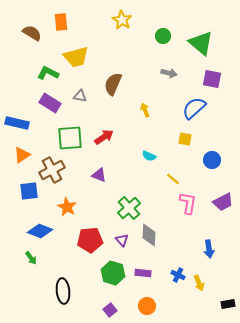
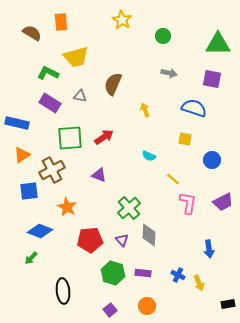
green triangle at (201, 43): moved 17 px right, 1 px down; rotated 40 degrees counterclockwise
blue semicircle at (194, 108): rotated 60 degrees clockwise
green arrow at (31, 258): rotated 80 degrees clockwise
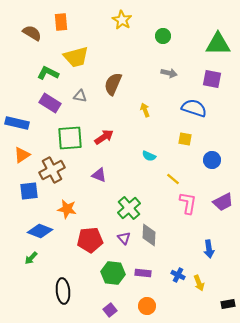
orange star at (67, 207): moved 2 px down; rotated 18 degrees counterclockwise
purple triangle at (122, 240): moved 2 px right, 2 px up
green hexagon at (113, 273): rotated 10 degrees counterclockwise
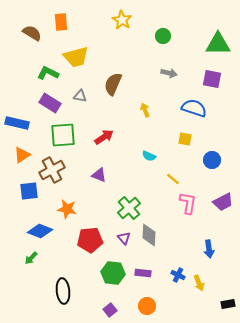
green square at (70, 138): moved 7 px left, 3 px up
